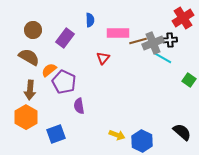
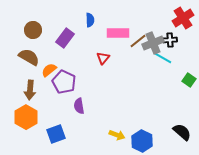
brown line: rotated 24 degrees counterclockwise
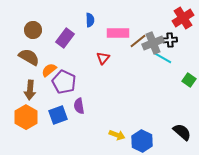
blue square: moved 2 px right, 19 px up
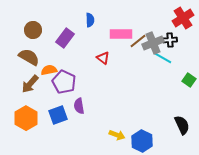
pink rectangle: moved 3 px right, 1 px down
red triangle: rotated 32 degrees counterclockwise
orange semicircle: rotated 28 degrees clockwise
brown arrow: moved 6 px up; rotated 36 degrees clockwise
orange hexagon: moved 1 px down
black semicircle: moved 7 px up; rotated 24 degrees clockwise
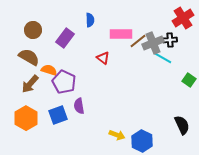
orange semicircle: rotated 28 degrees clockwise
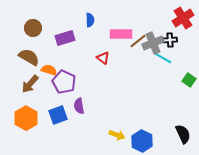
brown circle: moved 2 px up
purple rectangle: rotated 36 degrees clockwise
black semicircle: moved 1 px right, 9 px down
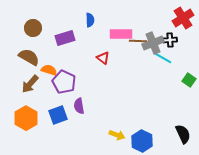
brown line: rotated 42 degrees clockwise
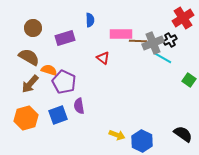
black cross: rotated 24 degrees counterclockwise
orange hexagon: rotated 15 degrees clockwise
black semicircle: rotated 30 degrees counterclockwise
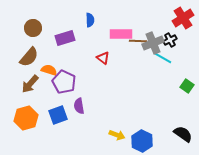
brown semicircle: rotated 100 degrees clockwise
green square: moved 2 px left, 6 px down
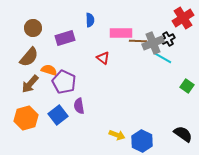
pink rectangle: moved 1 px up
black cross: moved 2 px left, 1 px up
blue square: rotated 18 degrees counterclockwise
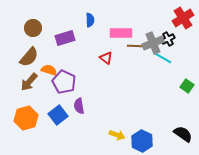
brown line: moved 2 px left, 5 px down
red triangle: moved 3 px right
brown arrow: moved 1 px left, 2 px up
